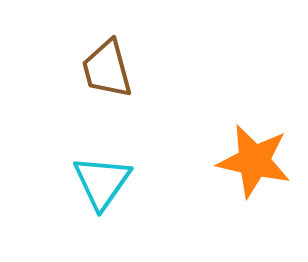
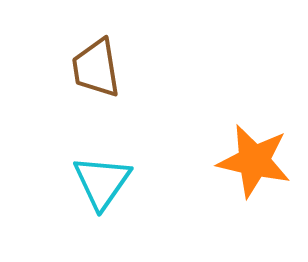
brown trapezoid: moved 11 px left, 1 px up; rotated 6 degrees clockwise
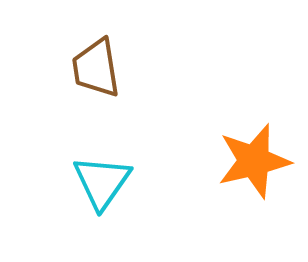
orange star: rotated 26 degrees counterclockwise
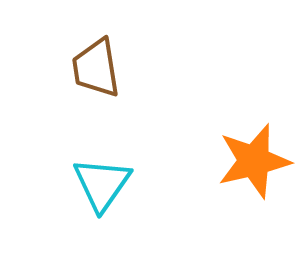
cyan triangle: moved 2 px down
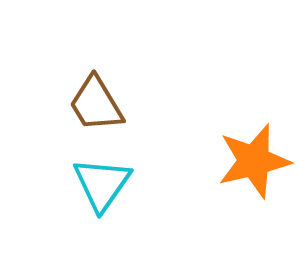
brown trapezoid: moved 36 px down; rotated 22 degrees counterclockwise
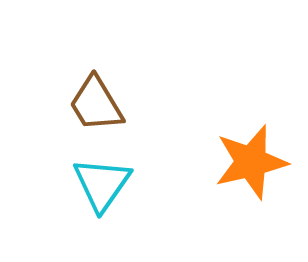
orange star: moved 3 px left, 1 px down
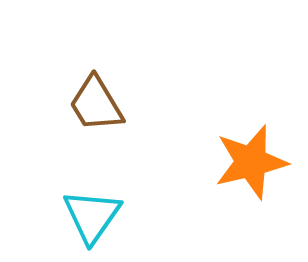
cyan triangle: moved 10 px left, 32 px down
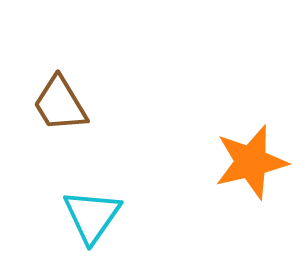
brown trapezoid: moved 36 px left
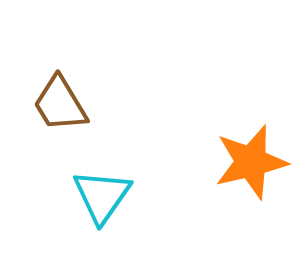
cyan triangle: moved 10 px right, 20 px up
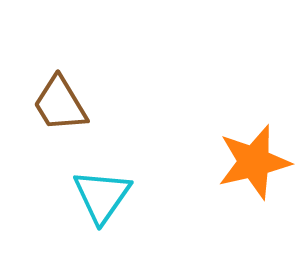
orange star: moved 3 px right
